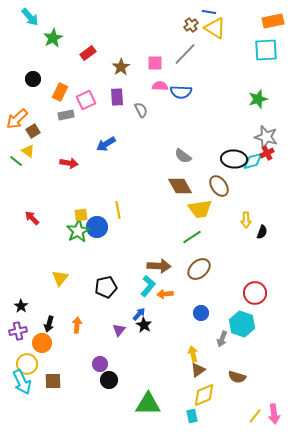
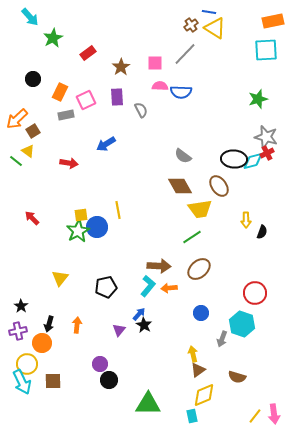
orange arrow at (165, 294): moved 4 px right, 6 px up
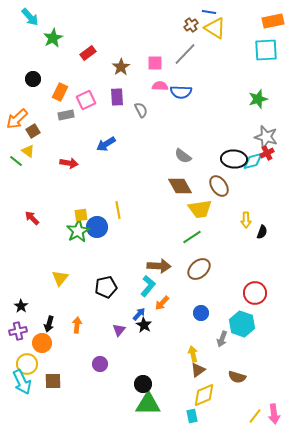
orange arrow at (169, 288): moved 7 px left, 15 px down; rotated 42 degrees counterclockwise
black circle at (109, 380): moved 34 px right, 4 px down
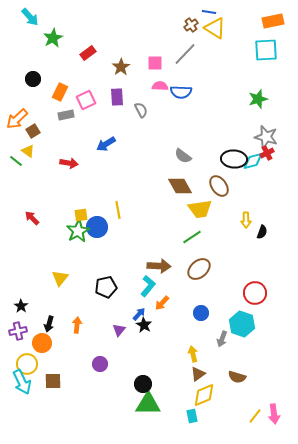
brown triangle at (198, 370): moved 4 px down
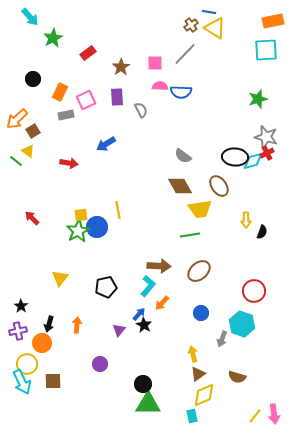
black ellipse at (234, 159): moved 1 px right, 2 px up
green line at (192, 237): moved 2 px left, 2 px up; rotated 24 degrees clockwise
brown ellipse at (199, 269): moved 2 px down
red circle at (255, 293): moved 1 px left, 2 px up
